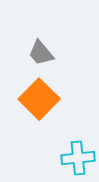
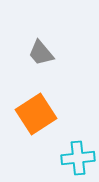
orange square: moved 3 px left, 15 px down; rotated 12 degrees clockwise
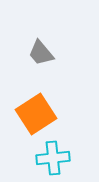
cyan cross: moved 25 px left
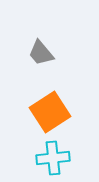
orange square: moved 14 px right, 2 px up
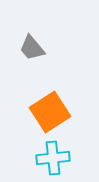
gray trapezoid: moved 9 px left, 5 px up
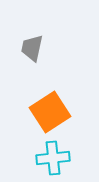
gray trapezoid: rotated 52 degrees clockwise
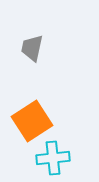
orange square: moved 18 px left, 9 px down
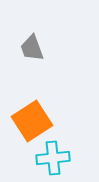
gray trapezoid: rotated 32 degrees counterclockwise
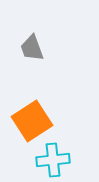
cyan cross: moved 2 px down
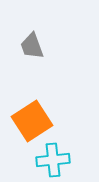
gray trapezoid: moved 2 px up
